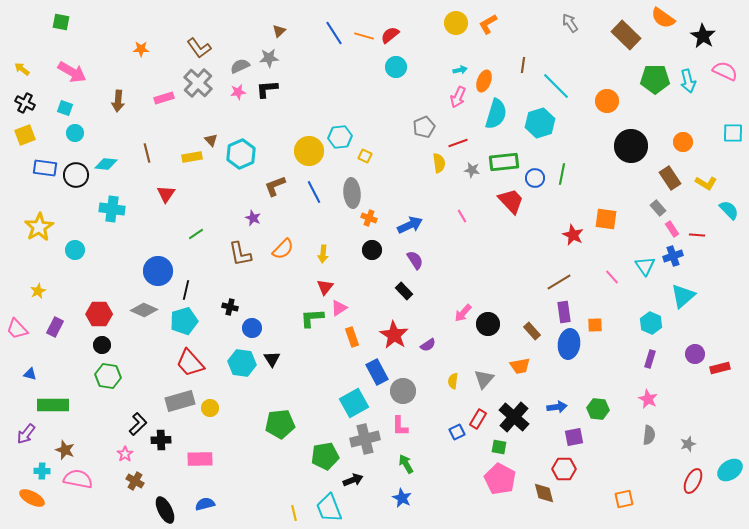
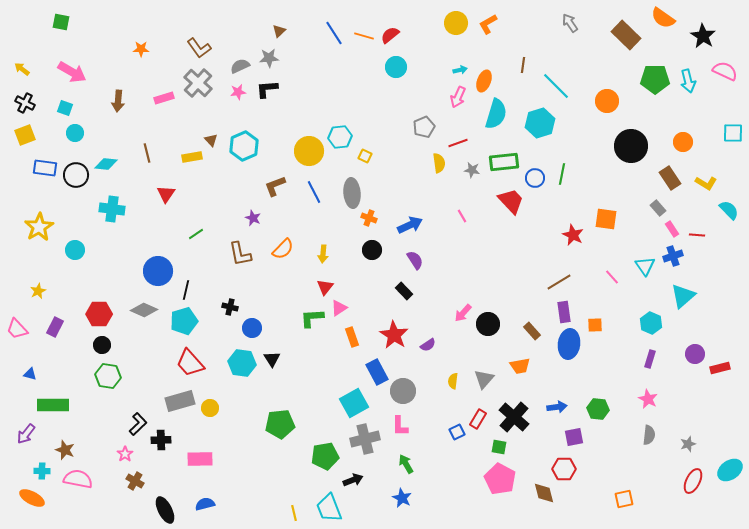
cyan hexagon at (241, 154): moved 3 px right, 8 px up
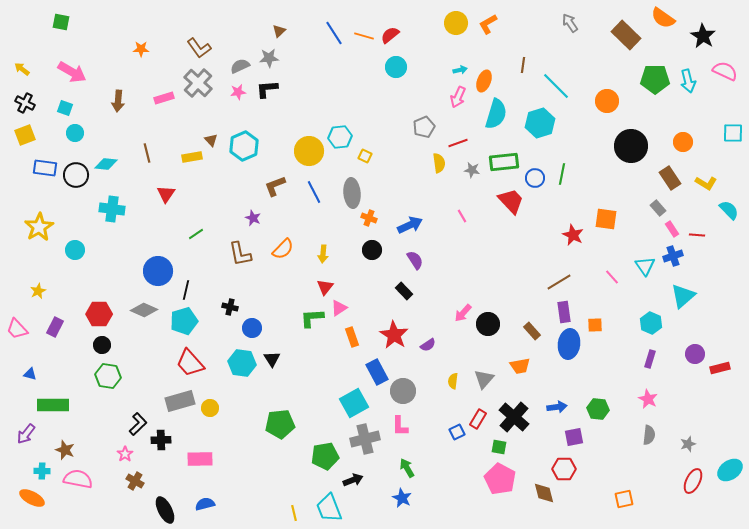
green arrow at (406, 464): moved 1 px right, 4 px down
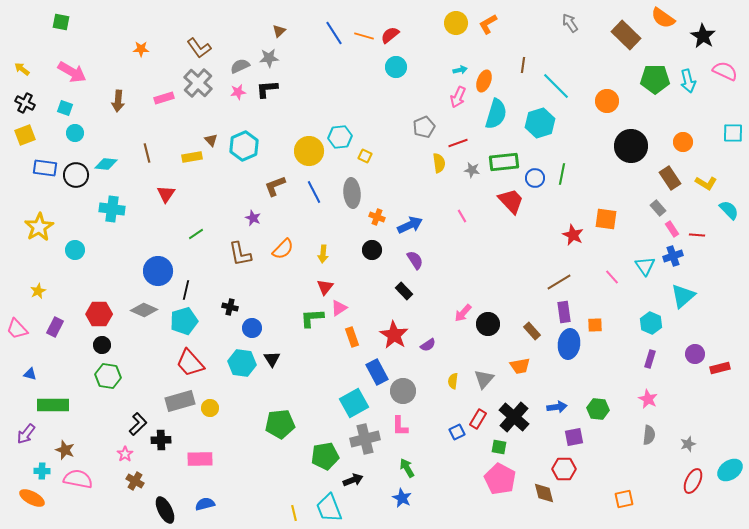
orange cross at (369, 218): moved 8 px right, 1 px up
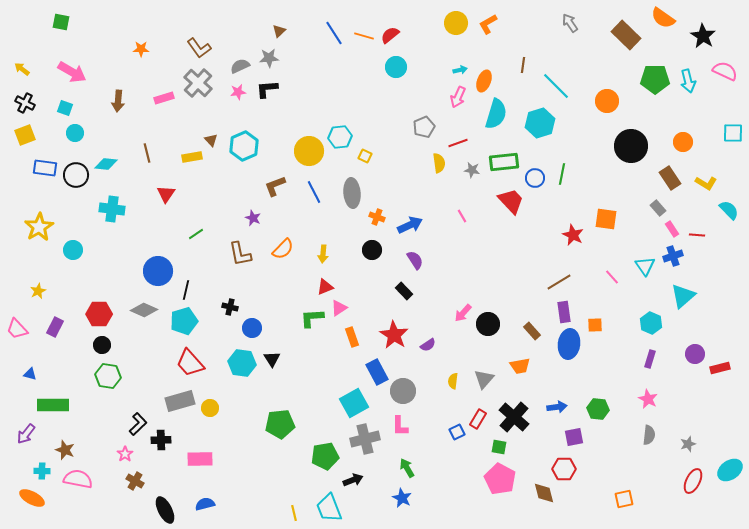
cyan circle at (75, 250): moved 2 px left
red triangle at (325, 287): rotated 30 degrees clockwise
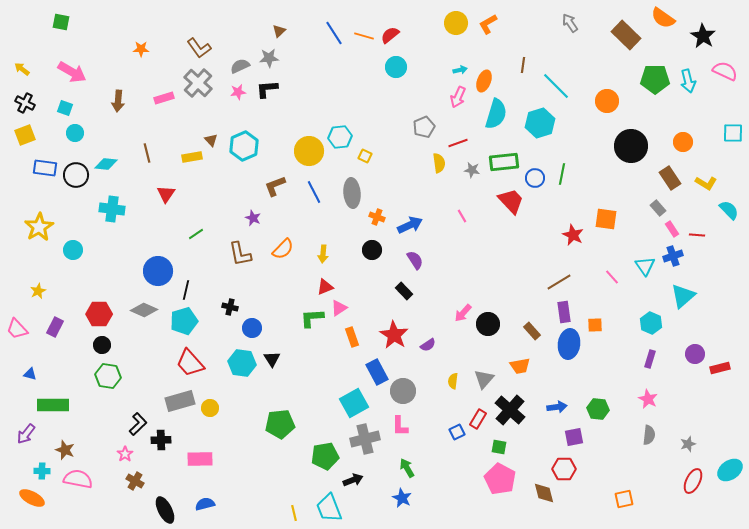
black cross at (514, 417): moved 4 px left, 7 px up
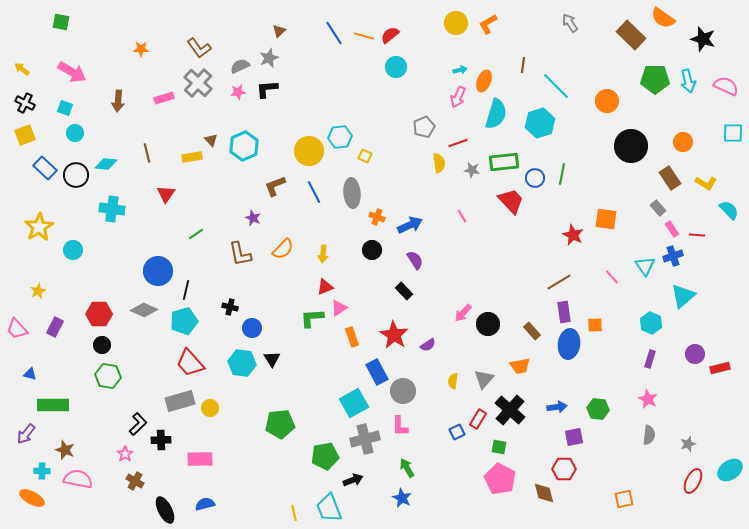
brown rectangle at (626, 35): moved 5 px right
black star at (703, 36): moved 3 px down; rotated 15 degrees counterclockwise
gray star at (269, 58): rotated 18 degrees counterclockwise
pink semicircle at (725, 71): moved 1 px right, 15 px down
blue rectangle at (45, 168): rotated 35 degrees clockwise
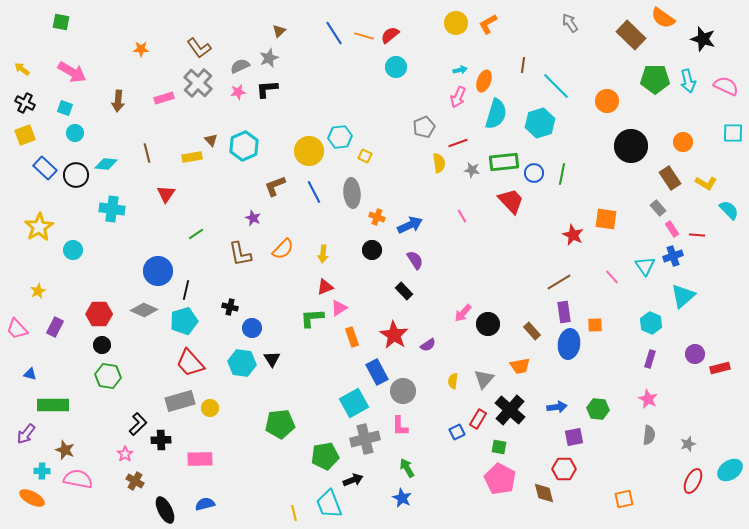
blue circle at (535, 178): moved 1 px left, 5 px up
cyan trapezoid at (329, 508): moved 4 px up
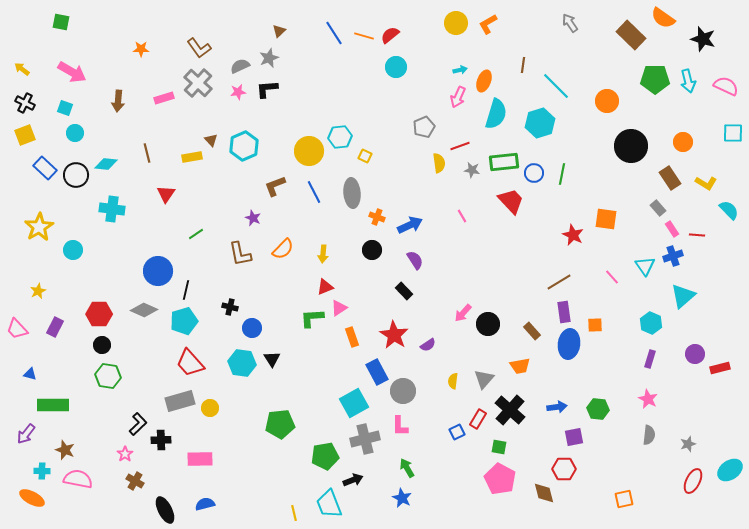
red line at (458, 143): moved 2 px right, 3 px down
